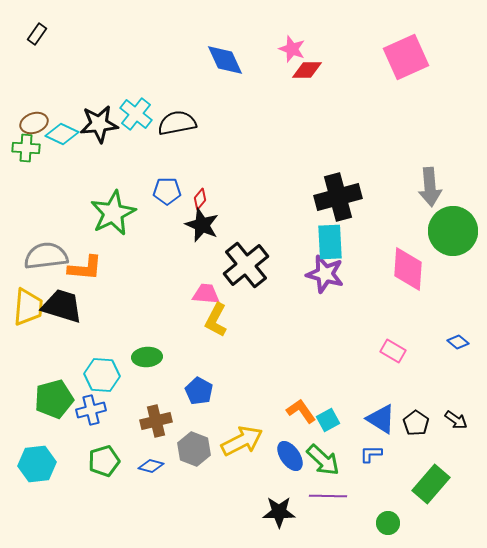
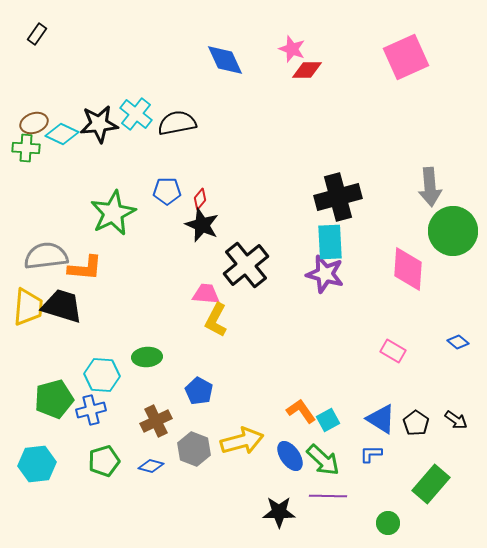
brown cross at (156, 421): rotated 12 degrees counterclockwise
yellow arrow at (242, 441): rotated 12 degrees clockwise
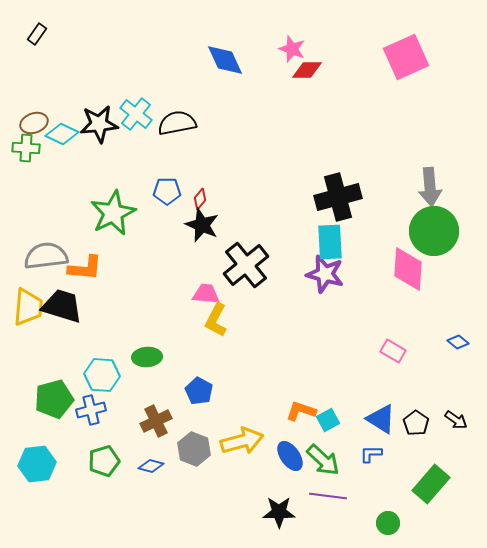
green circle at (453, 231): moved 19 px left
orange L-shape at (301, 411): rotated 36 degrees counterclockwise
purple line at (328, 496): rotated 6 degrees clockwise
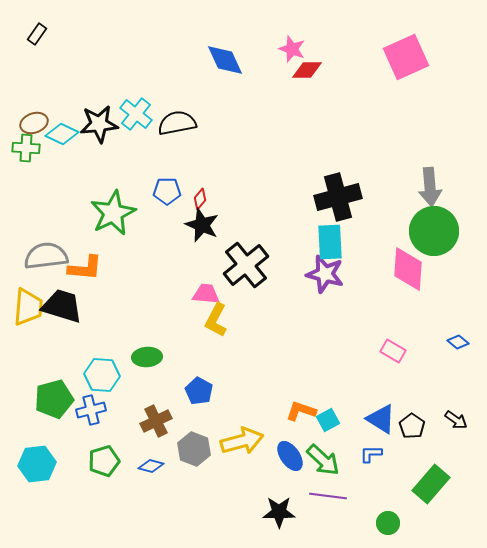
black pentagon at (416, 423): moved 4 px left, 3 px down
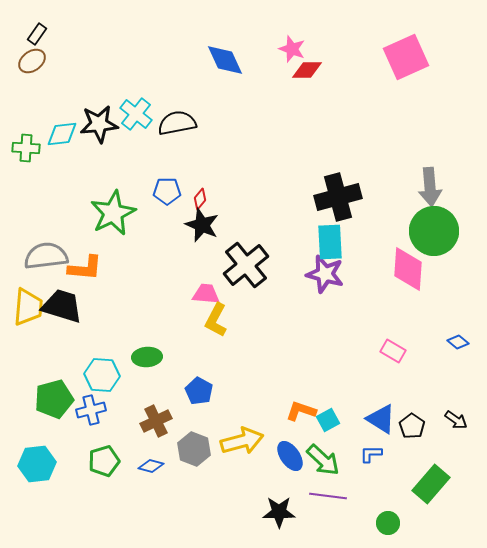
brown ellipse at (34, 123): moved 2 px left, 62 px up; rotated 16 degrees counterclockwise
cyan diamond at (62, 134): rotated 32 degrees counterclockwise
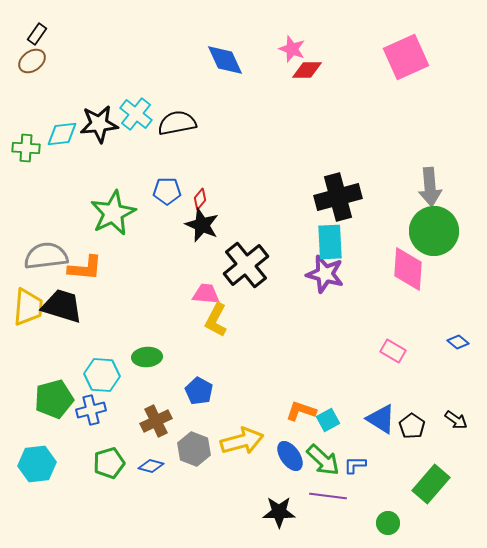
blue L-shape at (371, 454): moved 16 px left, 11 px down
green pentagon at (104, 461): moved 5 px right, 2 px down
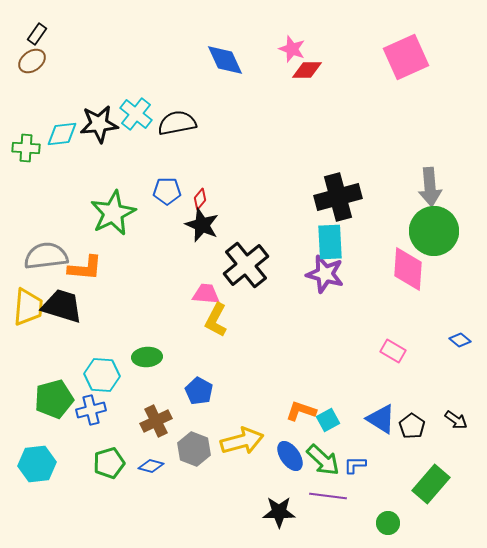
blue diamond at (458, 342): moved 2 px right, 2 px up
